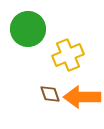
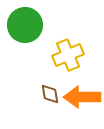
green circle: moved 3 px left, 4 px up
brown diamond: rotated 10 degrees clockwise
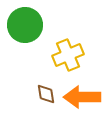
brown diamond: moved 4 px left
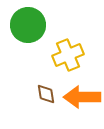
green circle: moved 3 px right
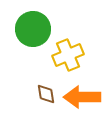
green circle: moved 5 px right, 4 px down
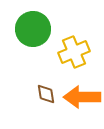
yellow cross: moved 6 px right, 3 px up
